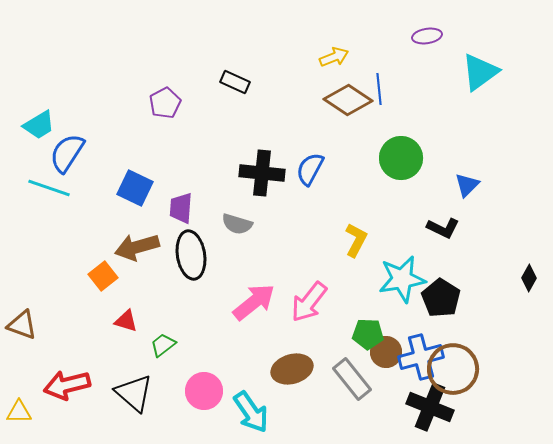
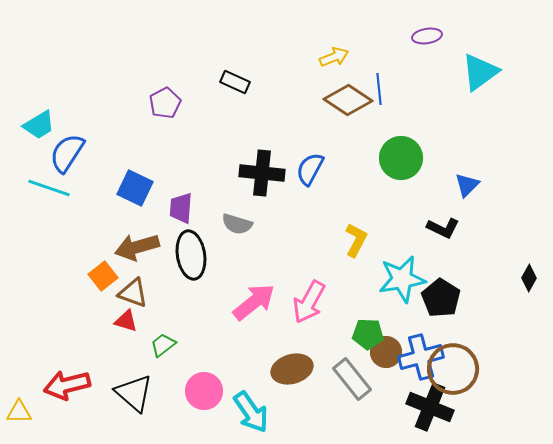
pink arrow at (309, 302): rotated 9 degrees counterclockwise
brown triangle at (22, 325): moved 111 px right, 32 px up
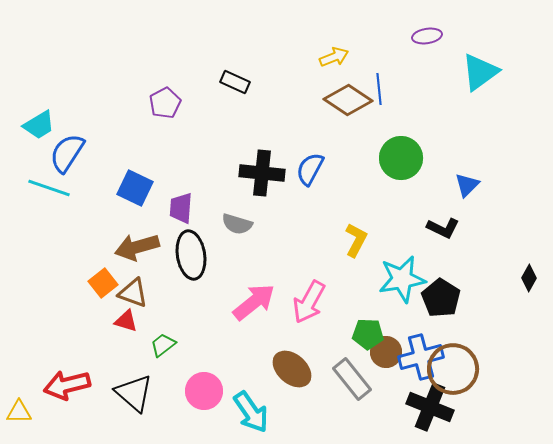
orange square at (103, 276): moved 7 px down
brown ellipse at (292, 369): rotated 57 degrees clockwise
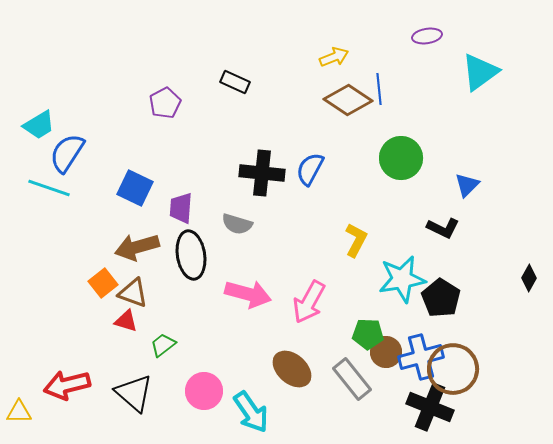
pink arrow at (254, 302): moved 6 px left, 8 px up; rotated 54 degrees clockwise
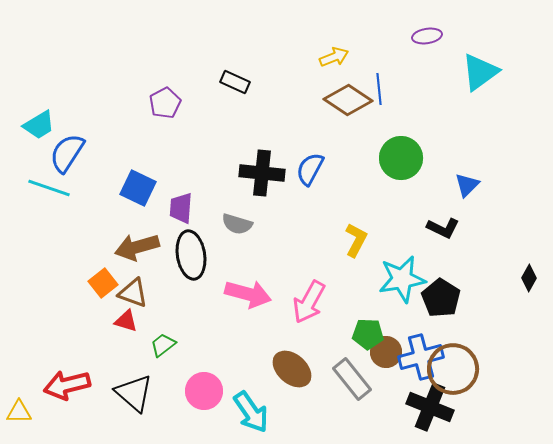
blue square at (135, 188): moved 3 px right
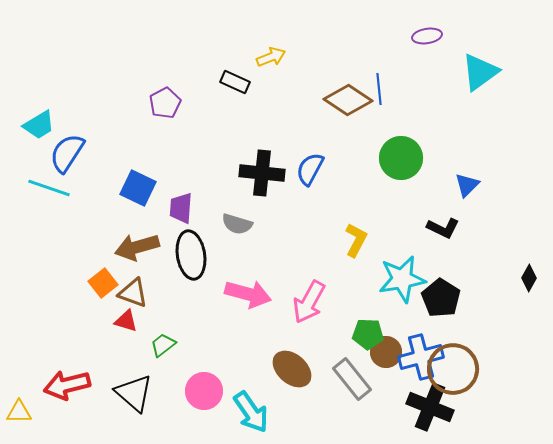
yellow arrow at (334, 57): moved 63 px left
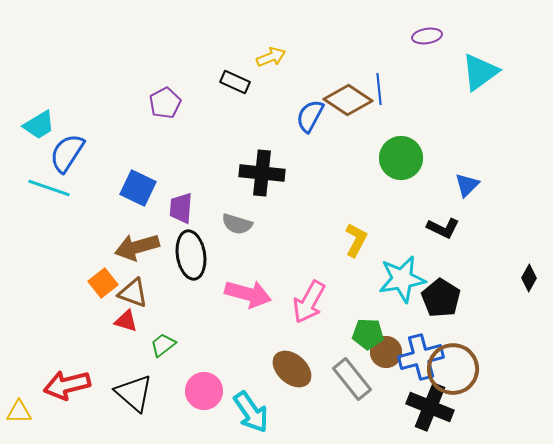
blue semicircle at (310, 169): moved 53 px up
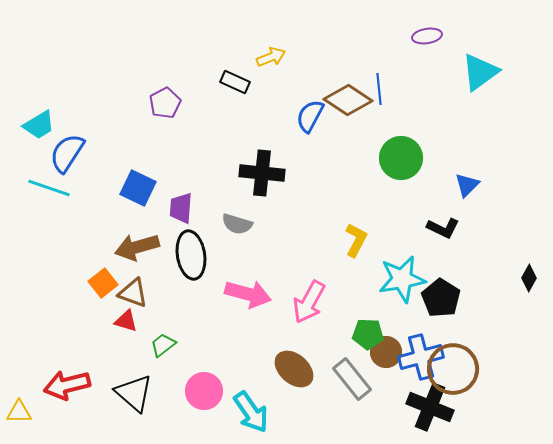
brown ellipse at (292, 369): moved 2 px right
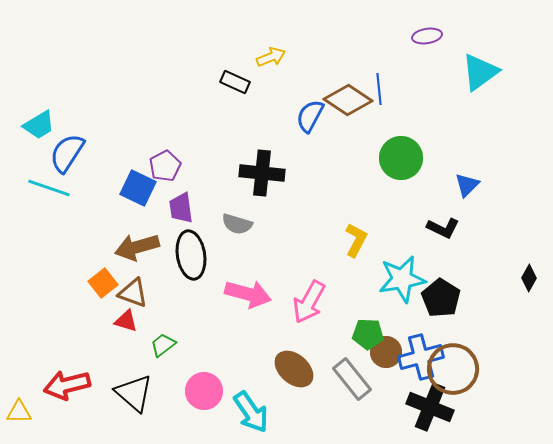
purple pentagon at (165, 103): moved 63 px down
purple trapezoid at (181, 208): rotated 12 degrees counterclockwise
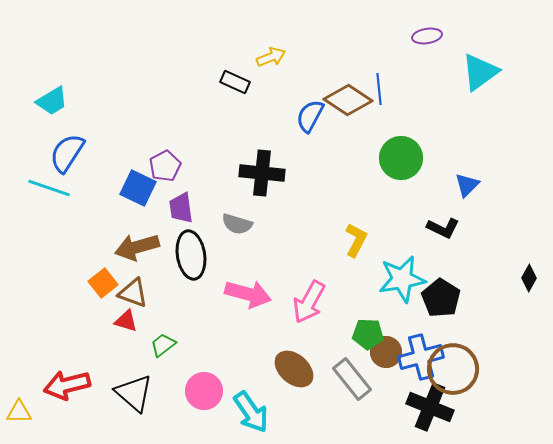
cyan trapezoid at (39, 125): moved 13 px right, 24 px up
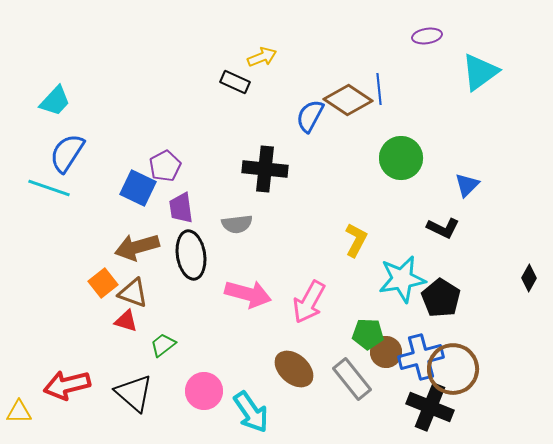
yellow arrow at (271, 57): moved 9 px left
cyan trapezoid at (52, 101): moved 3 px right; rotated 16 degrees counterclockwise
black cross at (262, 173): moved 3 px right, 4 px up
gray semicircle at (237, 224): rotated 24 degrees counterclockwise
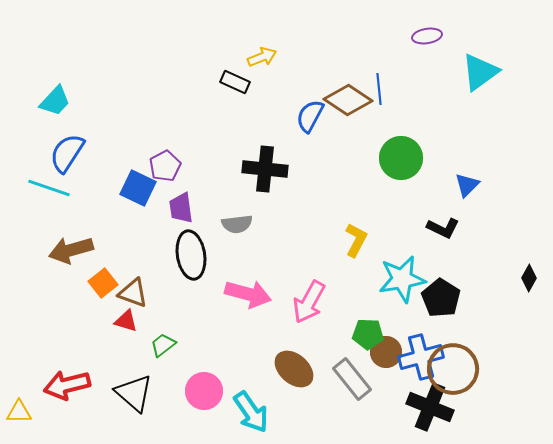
brown arrow at (137, 247): moved 66 px left, 3 px down
